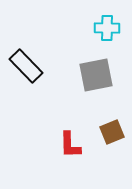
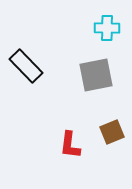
red L-shape: rotated 8 degrees clockwise
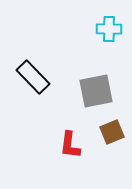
cyan cross: moved 2 px right, 1 px down
black rectangle: moved 7 px right, 11 px down
gray square: moved 16 px down
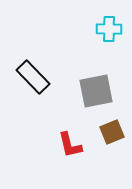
red L-shape: rotated 20 degrees counterclockwise
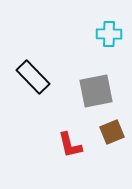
cyan cross: moved 5 px down
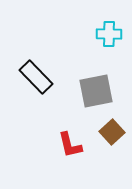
black rectangle: moved 3 px right
brown square: rotated 20 degrees counterclockwise
